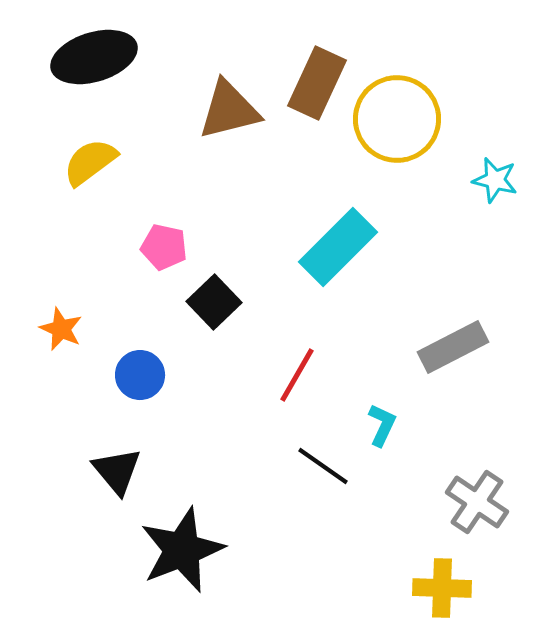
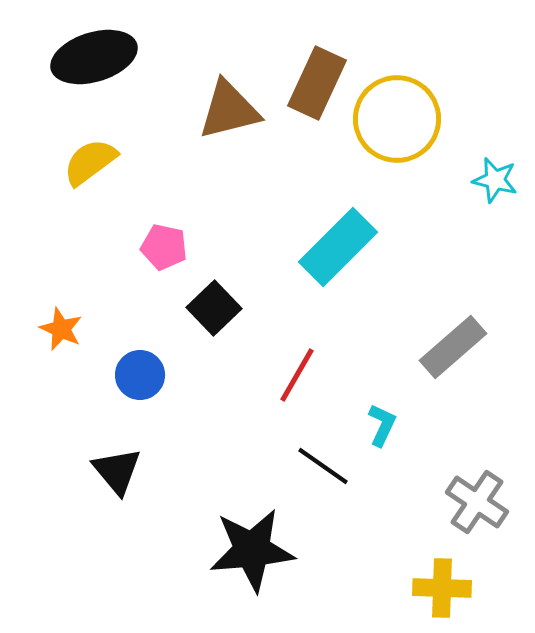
black square: moved 6 px down
gray rectangle: rotated 14 degrees counterclockwise
black star: moved 70 px right; rotated 16 degrees clockwise
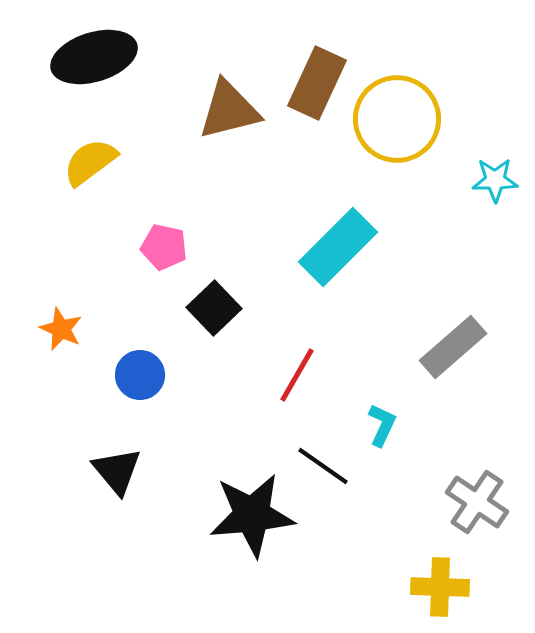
cyan star: rotated 15 degrees counterclockwise
black star: moved 35 px up
yellow cross: moved 2 px left, 1 px up
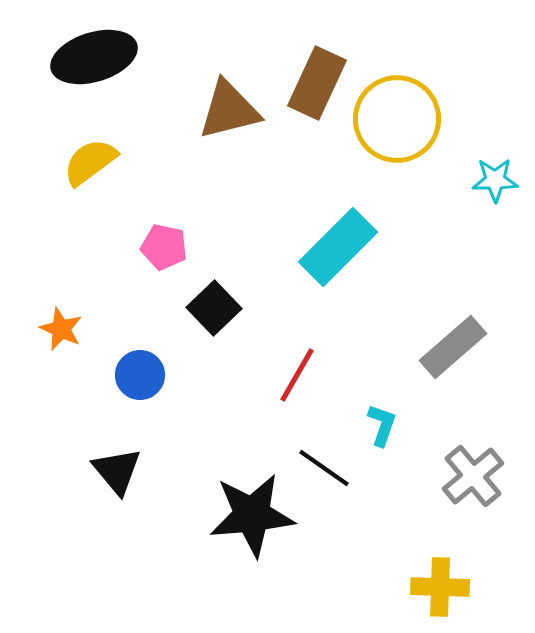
cyan L-shape: rotated 6 degrees counterclockwise
black line: moved 1 px right, 2 px down
gray cross: moved 4 px left, 26 px up; rotated 16 degrees clockwise
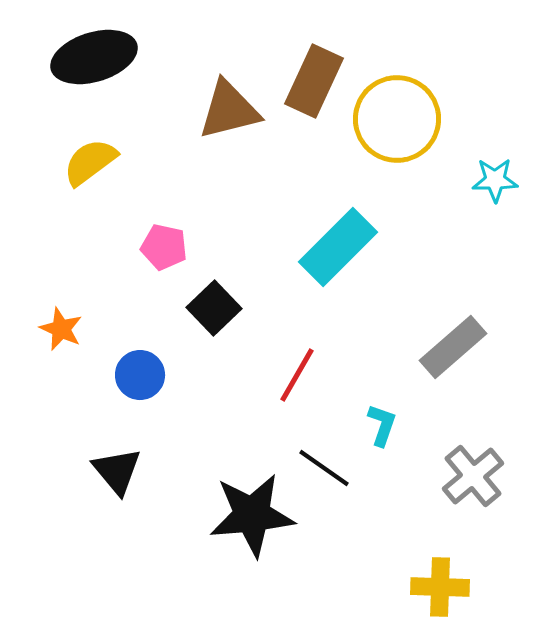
brown rectangle: moved 3 px left, 2 px up
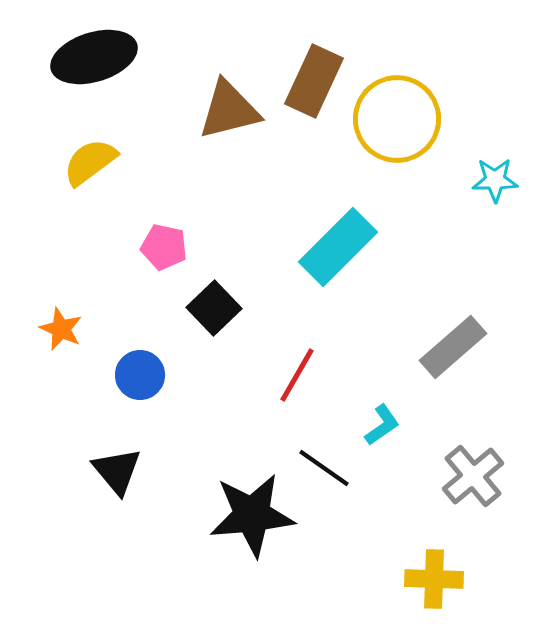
cyan L-shape: rotated 36 degrees clockwise
yellow cross: moved 6 px left, 8 px up
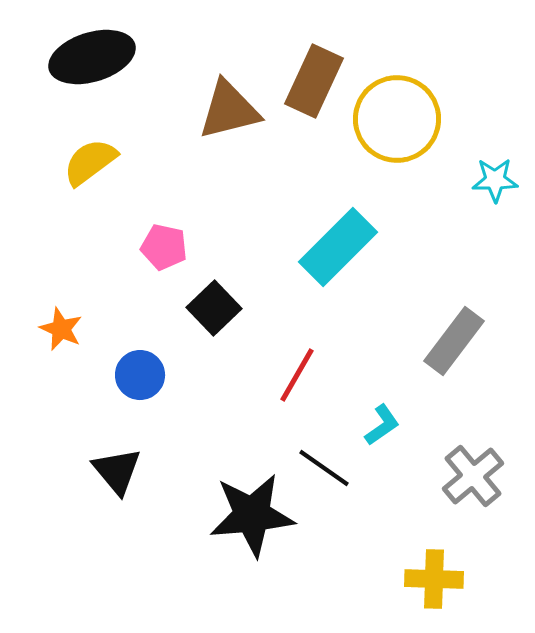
black ellipse: moved 2 px left
gray rectangle: moved 1 px right, 6 px up; rotated 12 degrees counterclockwise
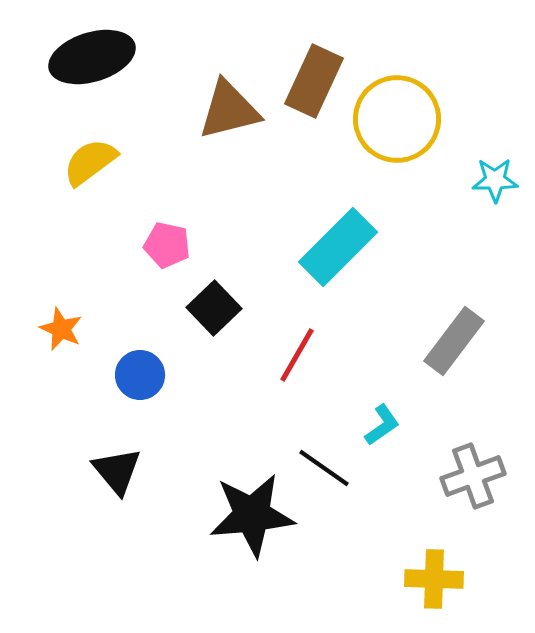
pink pentagon: moved 3 px right, 2 px up
red line: moved 20 px up
gray cross: rotated 20 degrees clockwise
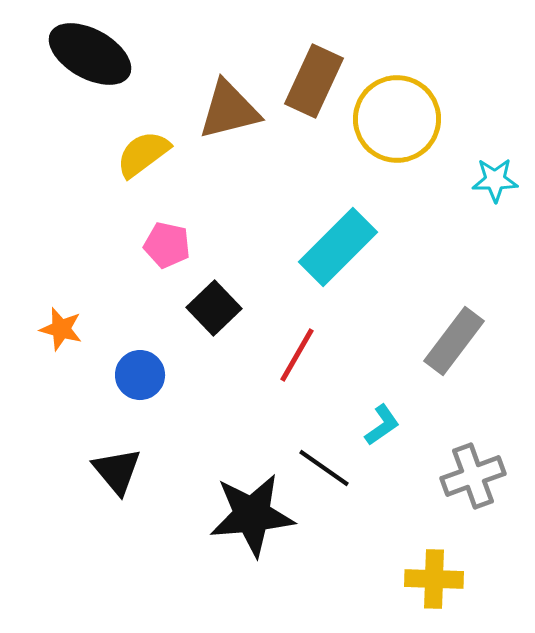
black ellipse: moved 2 px left, 3 px up; rotated 46 degrees clockwise
yellow semicircle: moved 53 px right, 8 px up
orange star: rotated 9 degrees counterclockwise
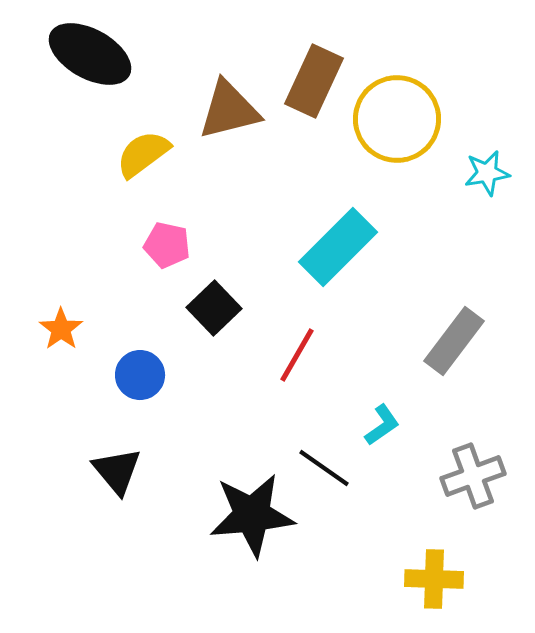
cyan star: moved 8 px left, 7 px up; rotated 9 degrees counterclockwise
orange star: rotated 21 degrees clockwise
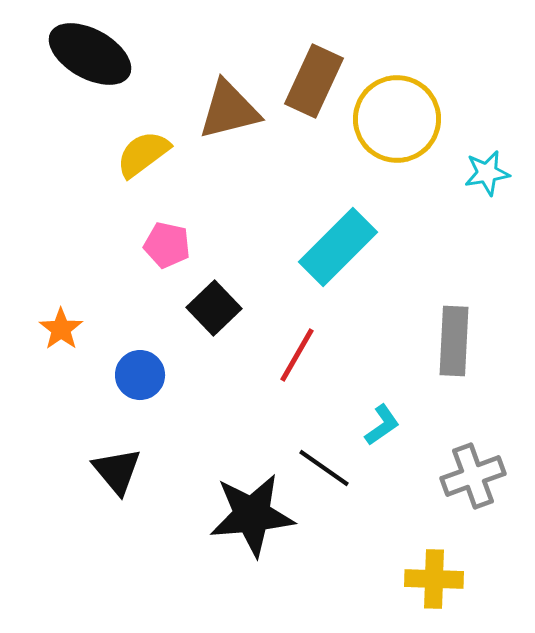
gray rectangle: rotated 34 degrees counterclockwise
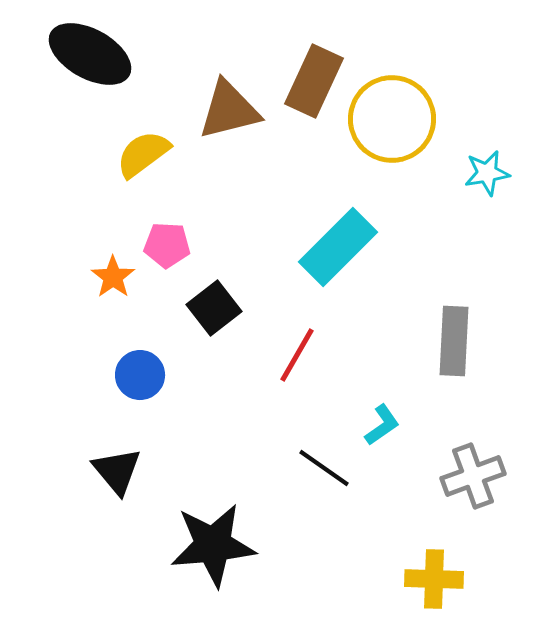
yellow circle: moved 5 px left
pink pentagon: rotated 9 degrees counterclockwise
black square: rotated 6 degrees clockwise
orange star: moved 52 px right, 52 px up
black star: moved 39 px left, 30 px down
